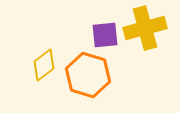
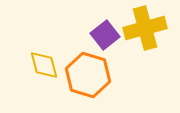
purple square: rotated 32 degrees counterclockwise
yellow diamond: rotated 68 degrees counterclockwise
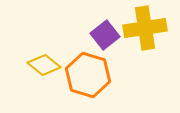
yellow cross: rotated 6 degrees clockwise
yellow diamond: rotated 36 degrees counterclockwise
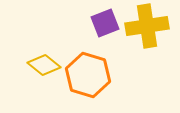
yellow cross: moved 2 px right, 2 px up
purple square: moved 12 px up; rotated 16 degrees clockwise
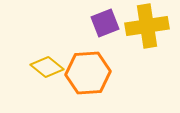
yellow diamond: moved 3 px right, 2 px down
orange hexagon: moved 2 px up; rotated 21 degrees counterclockwise
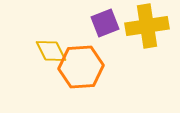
yellow diamond: moved 4 px right, 16 px up; rotated 24 degrees clockwise
orange hexagon: moved 7 px left, 6 px up
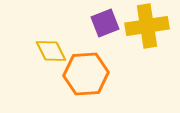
orange hexagon: moved 5 px right, 7 px down
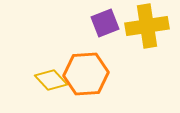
yellow diamond: moved 29 px down; rotated 16 degrees counterclockwise
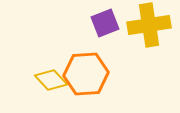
yellow cross: moved 2 px right, 1 px up
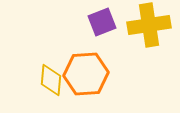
purple square: moved 3 px left, 1 px up
yellow diamond: rotated 48 degrees clockwise
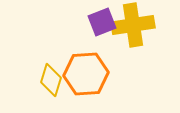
yellow cross: moved 16 px left
yellow diamond: rotated 12 degrees clockwise
